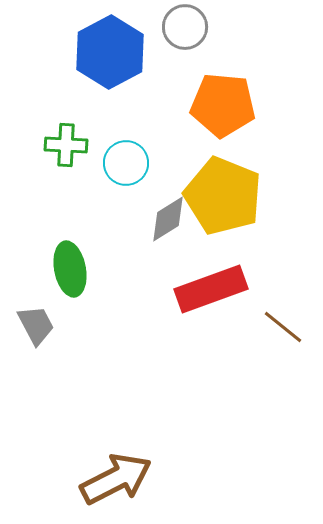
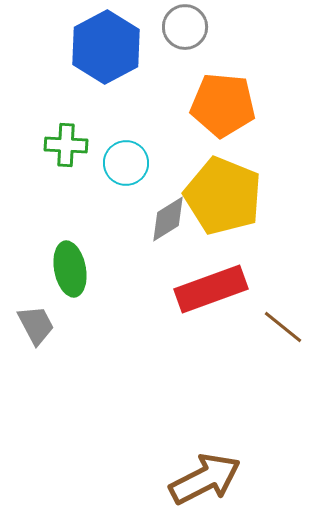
blue hexagon: moved 4 px left, 5 px up
brown arrow: moved 89 px right
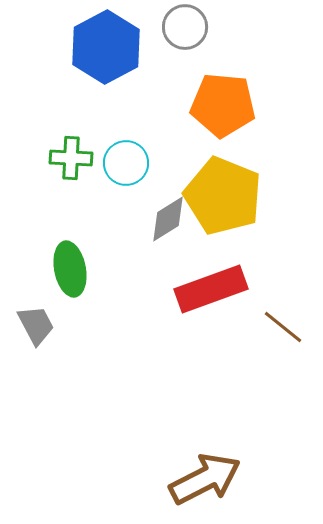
green cross: moved 5 px right, 13 px down
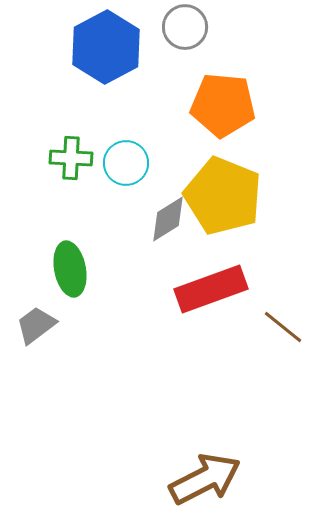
gray trapezoid: rotated 99 degrees counterclockwise
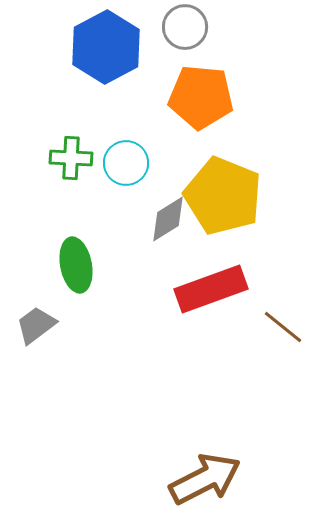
orange pentagon: moved 22 px left, 8 px up
green ellipse: moved 6 px right, 4 px up
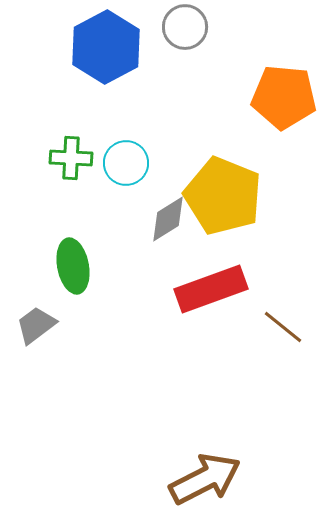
orange pentagon: moved 83 px right
green ellipse: moved 3 px left, 1 px down
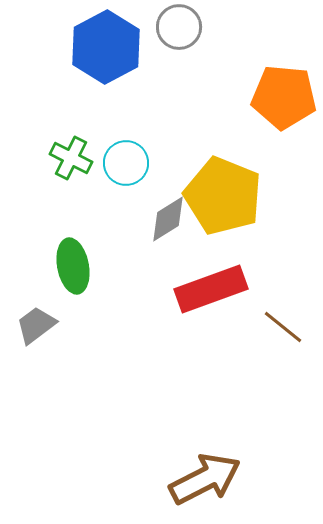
gray circle: moved 6 px left
green cross: rotated 24 degrees clockwise
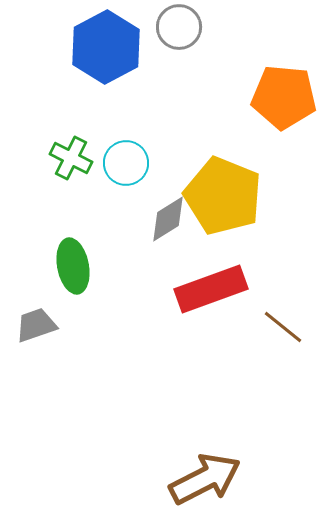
gray trapezoid: rotated 18 degrees clockwise
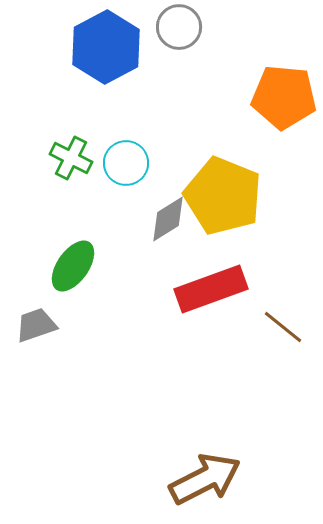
green ellipse: rotated 46 degrees clockwise
